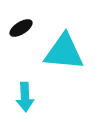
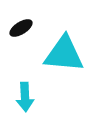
cyan triangle: moved 2 px down
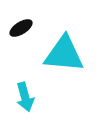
cyan arrow: rotated 12 degrees counterclockwise
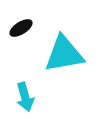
cyan triangle: rotated 15 degrees counterclockwise
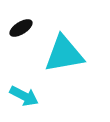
cyan arrow: moved 1 px left, 1 px up; rotated 48 degrees counterclockwise
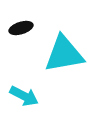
black ellipse: rotated 15 degrees clockwise
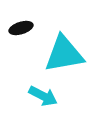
cyan arrow: moved 19 px right
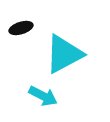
cyan triangle: rotated 18 degrees counterclockwise
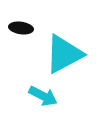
black ellipse: rotated 25 degrees clockwise
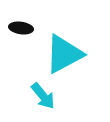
cyan arrow: rotated 24 degrees clockwise
